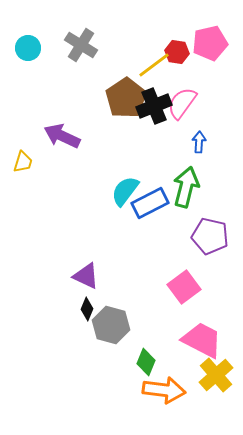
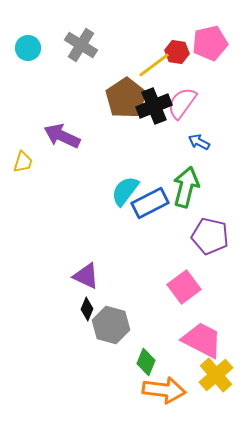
blue arrow: rotated 65 degrees counterclockwise
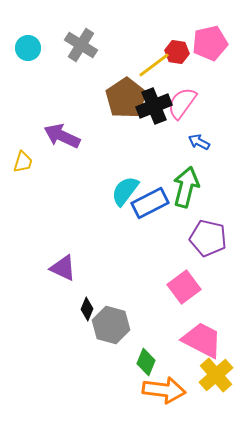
purple pentagon: moved 2 px left, 2 px down
purple triangle: moved 23 px left, 8 px up
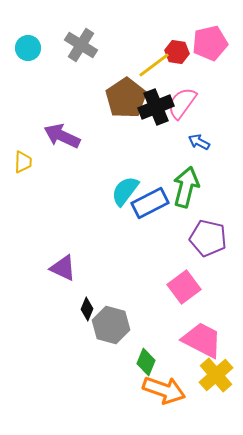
black cross: moved 2 px right, 1 px down
yellow trapezoid: rotated 15 degrees counterclockwise
orange arrow: rotated 12 degrees clockwise
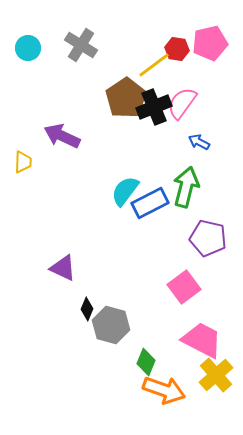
red hexagon: moved 3 px up
black cross: moved 2 px left
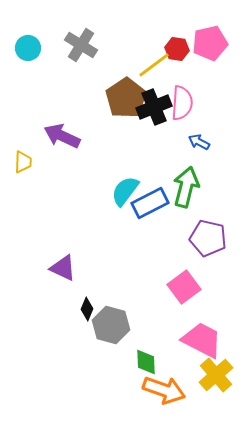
pink semicircle: rotated 148 degrees clockwise
green diamond: rotated 24 degrees counterclockwise
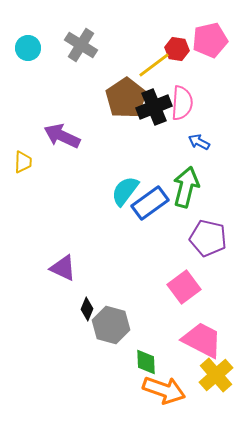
pink pentagon: moved 3 px up
blue rectangle: rotated 9 degrees counterclockwise
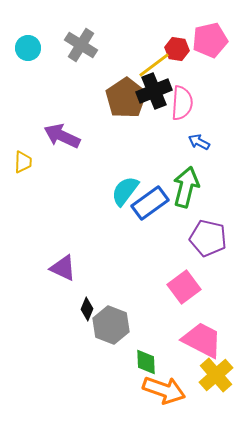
black cross: moved 16 px up
gray hexagon: rotated 6 degrees clockwise
